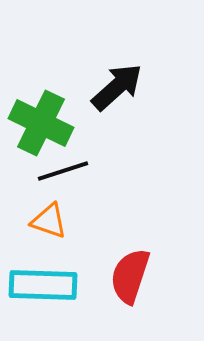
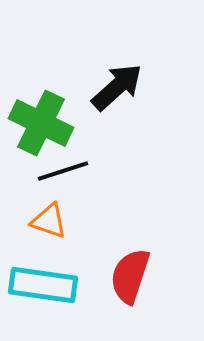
cyan rectangle: rotated 6 degrees clockwise
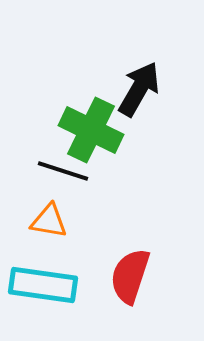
black arrow: moved 22 px right, 2 px down; rotated 18 degrees counterclockwise
green cross: moved 50 px right, 7 px down
black line: rotated 36 degrees clockwise
orange triangle: rotated 9 degrees counterclockwise
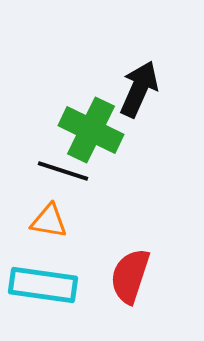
black arrow: rotated 6 degrees counterclockwise
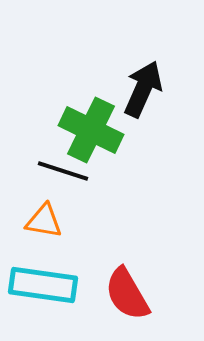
black arrow: moved 4 px right
orange triangle: moved 5 px left
red semicircle: moved 3 px left, 18 px down; rotated 48 degrees counterclockwise
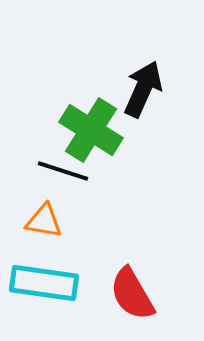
green cross: rotated 6 degrees clockwise
cyan rectangle: moved 1 px right, 2 px up
red semicircle: moved 5 px right
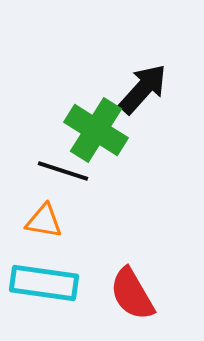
black arrow: rotated 18 degrees clockwise
green cross: moved 5 px right
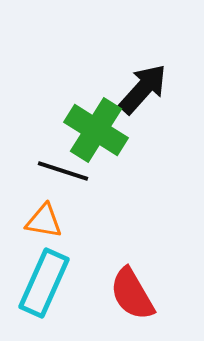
cyan rectangle: rotated 74 degrees counterclockwise
